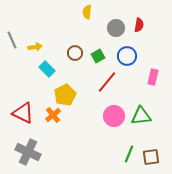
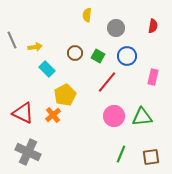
yellow semicircle: moved 3 px down
red semicircle: moved 14 px right, 1 px down
green square: rotated 32 degrees counterclockwise
green triangle: moved 1 px right, 1 px down
green line: moved 8 px left
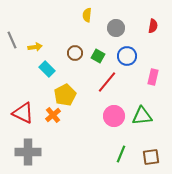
green triangle: moved 1 px up
gray cross: rotated 25 degrees counterclockwise
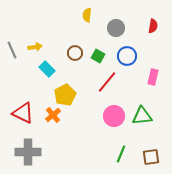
gray line: moved 10 px down
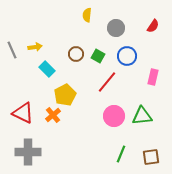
red semicircle: rotated 24 degrees clockwise
brown circle: moved 1 px right, 1 px down
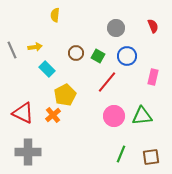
yellow semicircle: moved 32 px left
red semicircle: rotated 56 degrees counterclockwise
brown circle: moved 1 px up
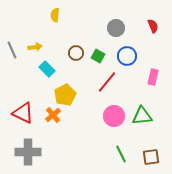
green line: rotated 48 degrees counterclockwise
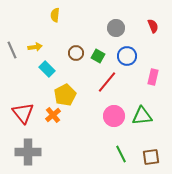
red triangle: rotated 25 degrees clockwise
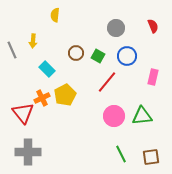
yellow arrow: moved 2 px left, 6 px up; rotated 104 degrees clockwise
orange cross: moved 11 px left, 17 px up; rotated 14 degrees clockwise
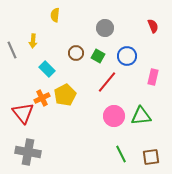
gray circle: moved 11 px left
green triangle: moved 1 px left
gray cross: rotated 10 degrees clockwise
